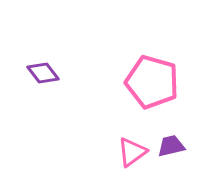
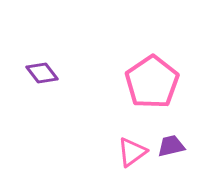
purple diamond: moved 1 px left
pink pentagon: rotated 22 degrees clockwise
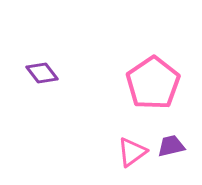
pink pentagon: moved 1 px right, 1 px down
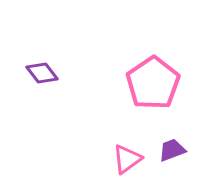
purple trapezoid: moved 1 px right, 4 px down; rotated 8 degrees counterclockwise
pink triangle: moved 5 px left, 7 px down
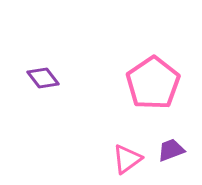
purple diamond: moved 1 px right, 5 px down
purple trapezoid: moved 1 px left
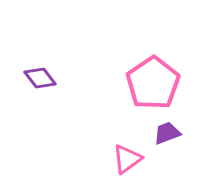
purple diamond: moved 3 px left
purple trapezoid: moved 4 px left, 17 px up
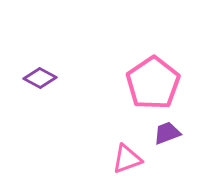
purple diamond: rotated 24 degrees counterclockwise
pink triangle: rotated 16 degrees clockwise
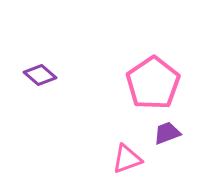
purple diamond: moved 3 px up; rotated 12 degrees clockwise
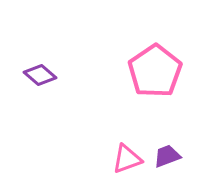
pink pentagon: moved 2 px right, 12 px up
purple trapezoid: moved 23 px down
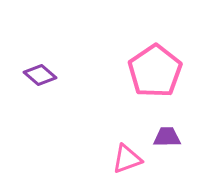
purple trapezoid: moved 19 px up; rotated 20 degrees clockwise
